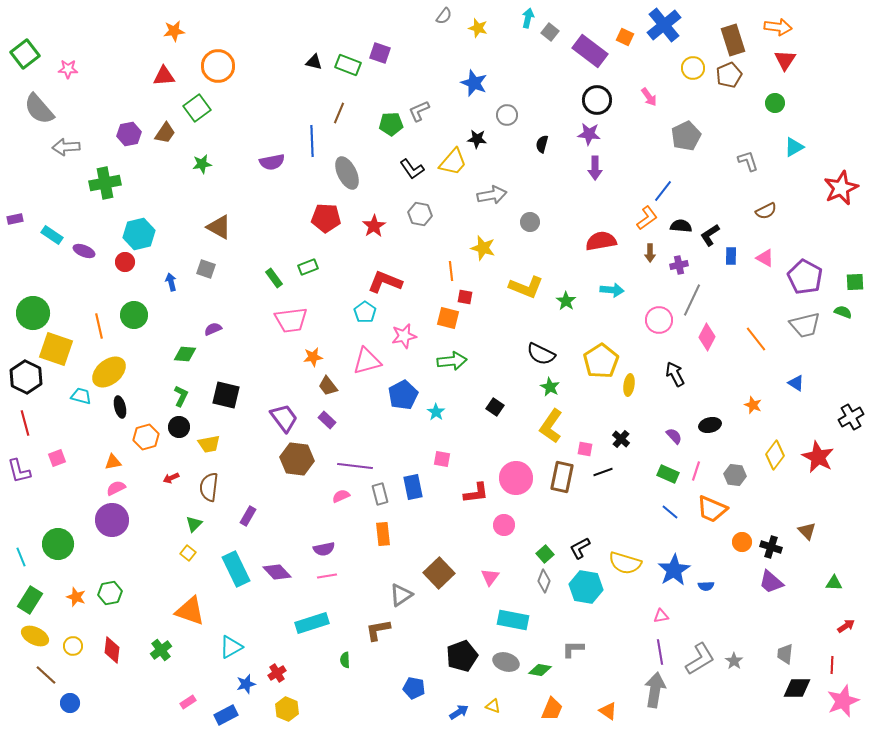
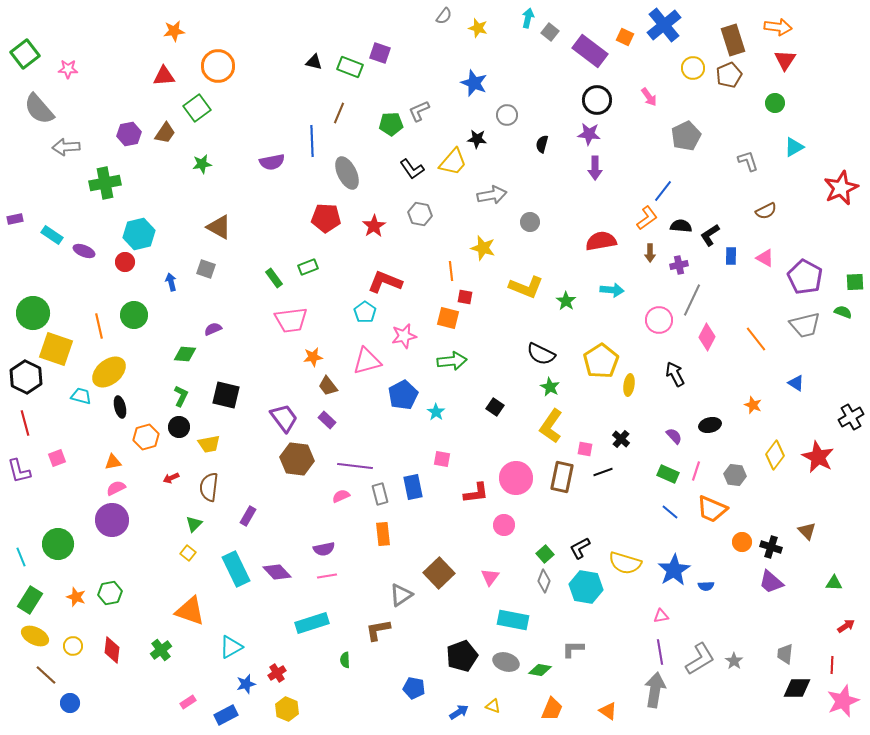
green rectangle at (348, 65): moved 2 px right, 2 px down
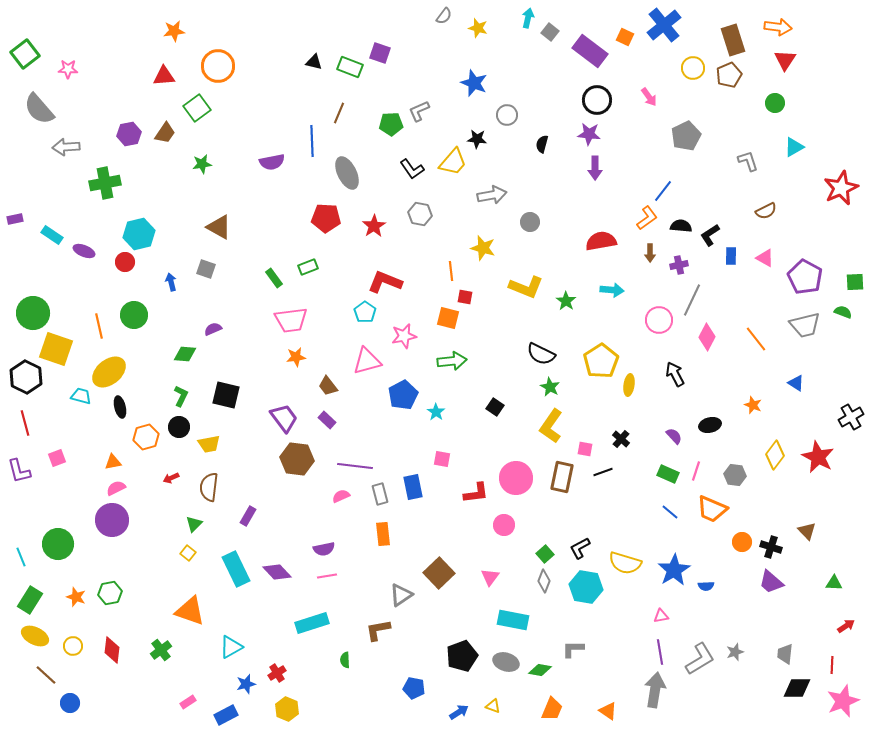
orange star at (313, 357): moved 17 px left
gray star at (734, 661): moved 1 px right, 9 px up; rotated 18 degrees clockwise
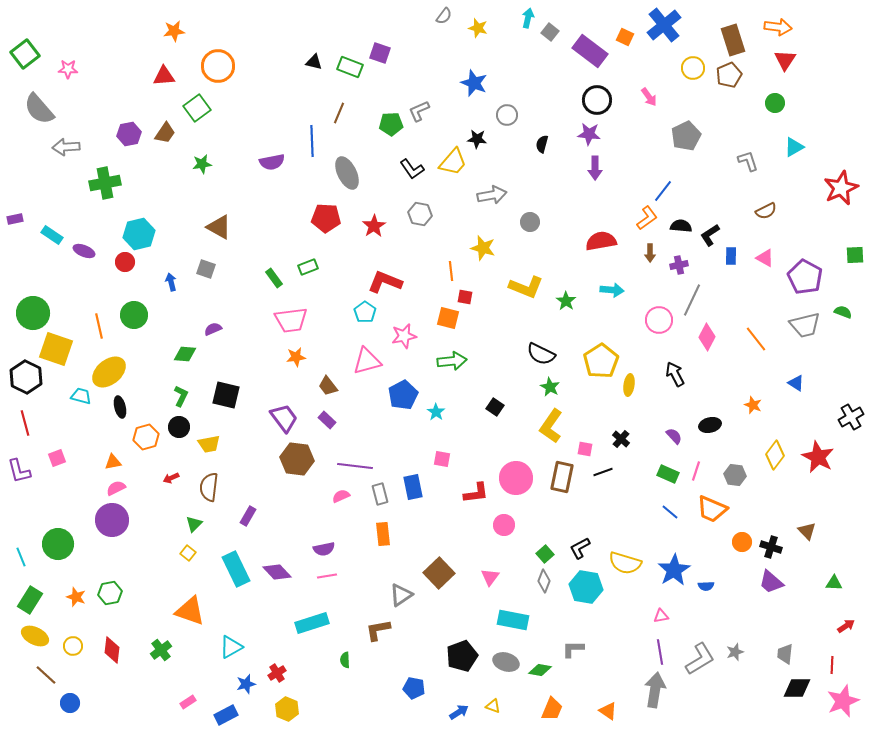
green square at (855, 282): moved 27 px up
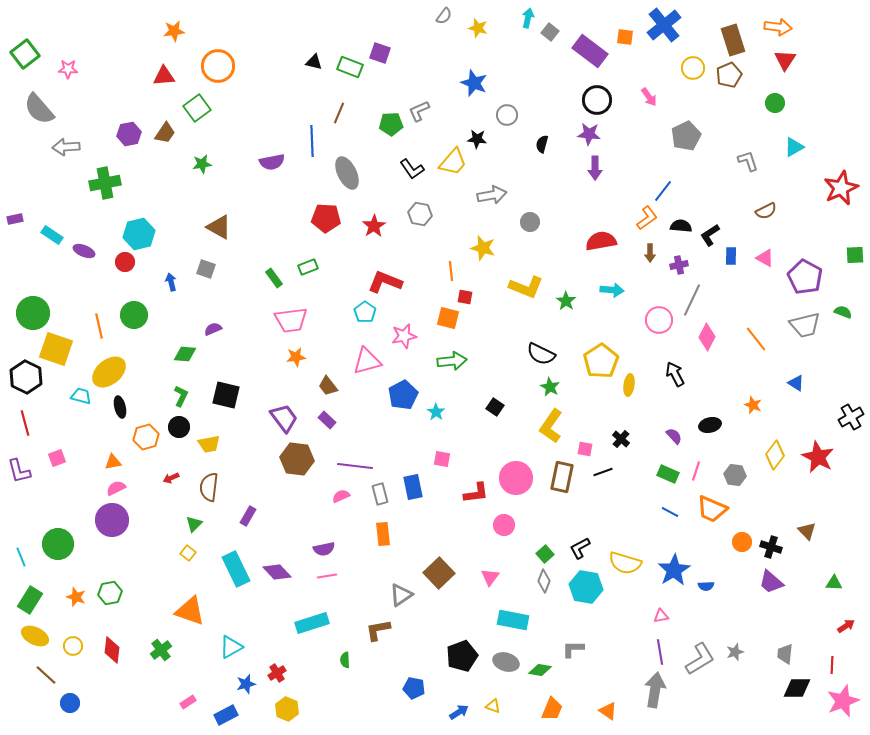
orange square at (625, 37): rotated 18 degrees counterclockwise
blue line at (670, 512): rotated 12 degrees counterclockwise
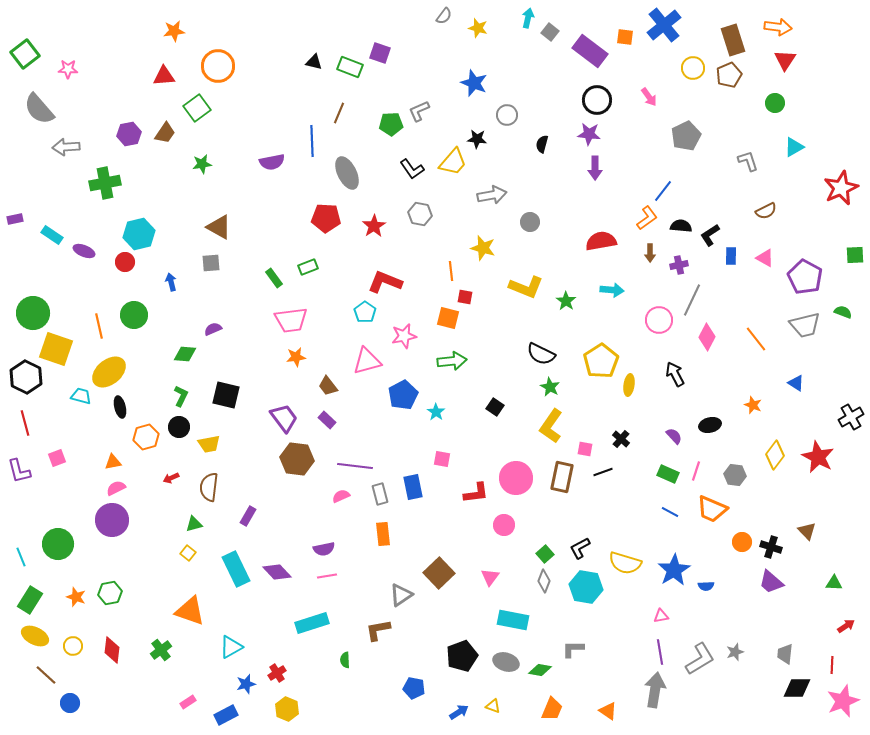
gray square at (206, 269): moved 5 px right, 6 px up; rotated 24 degrees counterclockwise
green triangle at (194, 524): rotated 30 degrees clockwise
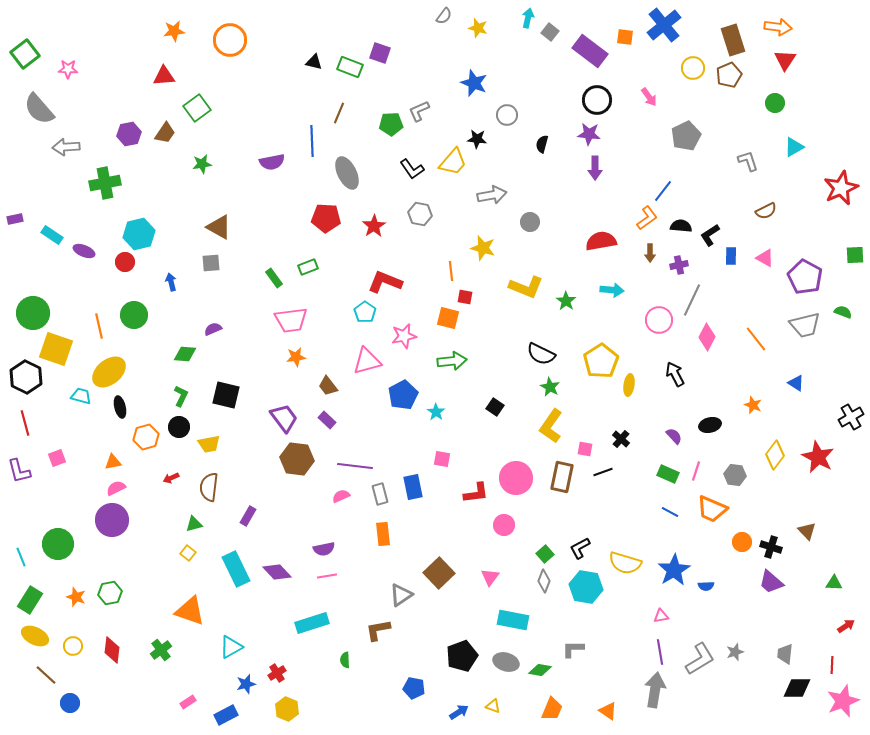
orange circle at (218, 66): moved 12 px right, 26 px up
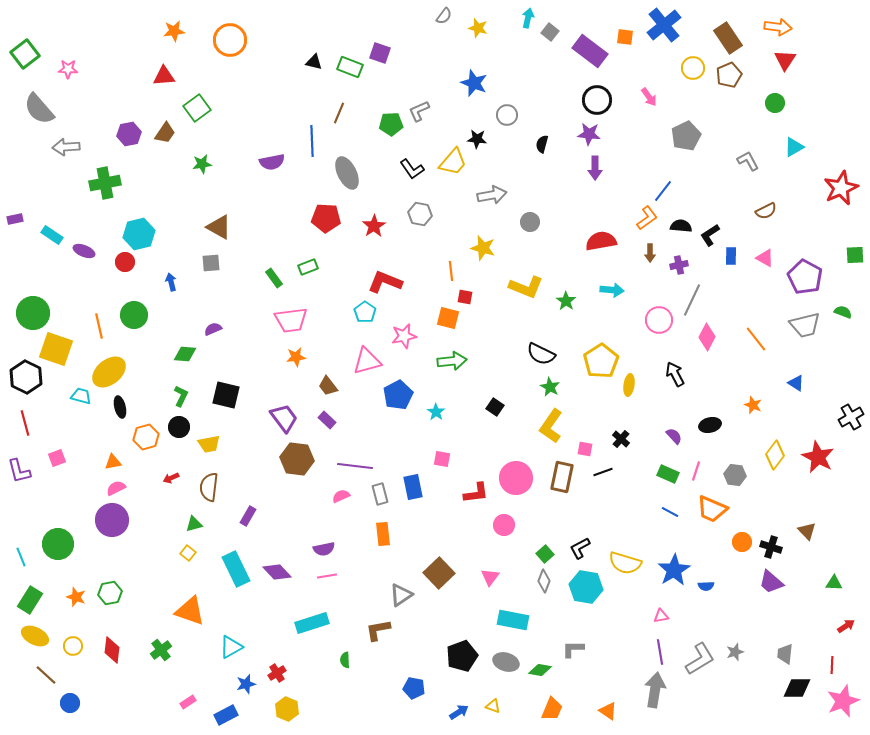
brown rectangle at (733, 40): moved 5 px left, 2 px up; rotated 16 degrees counterclockwise
gray L-shape at (748, 161): rotated 10 degrees counterclockwise
blue pentagon at (403, 395): moved 5 px left
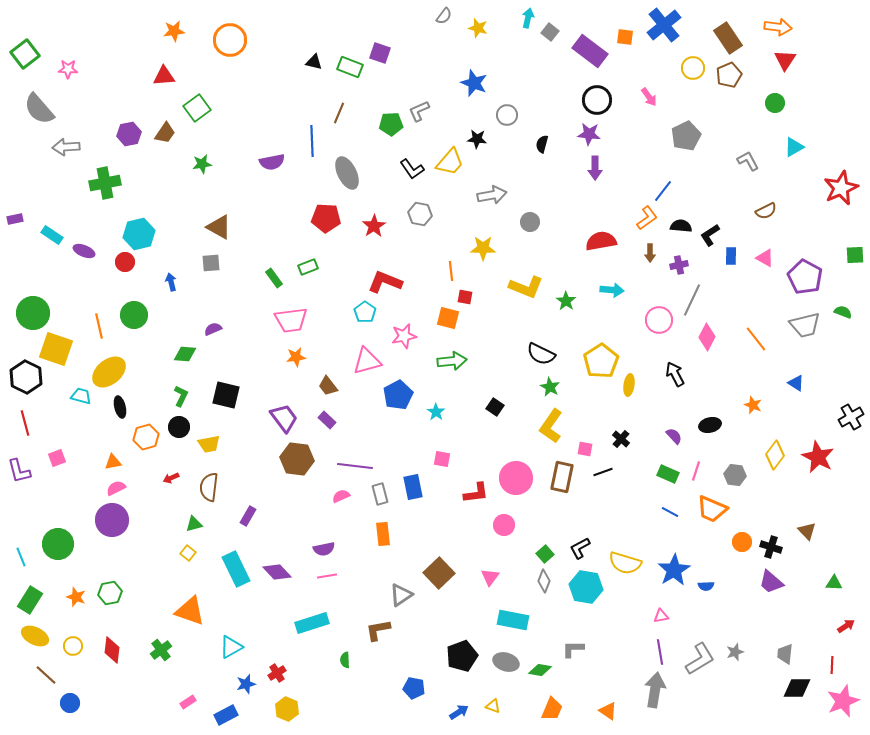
yellow trapezoid at (453, 162): moved 3 px left
yellow star at (483, 248): rotated 15 degrees counterclockwise
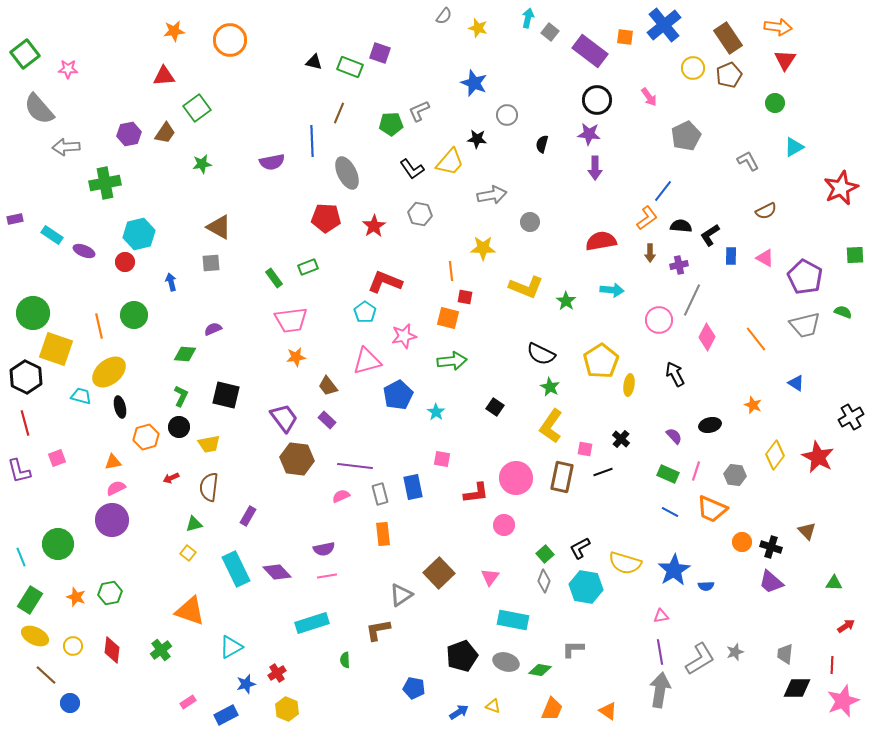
gray arrow at (655, 690): moved 5 px right
